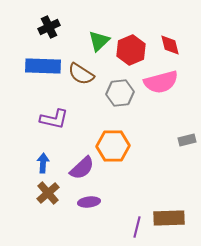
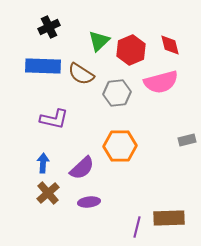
gray hexagon: moved 3 px left
orange hexagon: moved 7 px right
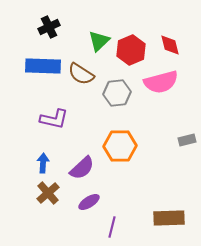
purple ellipse: rotated 25 degrees counterclockwise
purple line: moved 25 px left
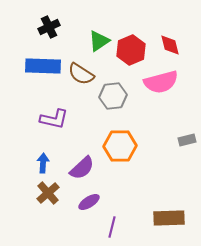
green triangle: rotated 10 degrees clockwise
gray hexagon: moved 4 px left, 3 px down
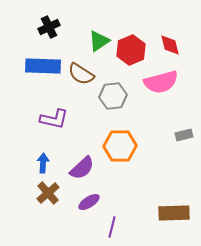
gray rectangle: moved 3 px left, 5 px up
brown rectangle: moved 5 px right, 5 px up
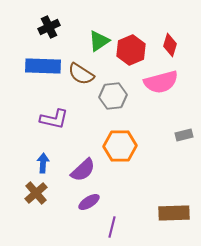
red diamond: rotated 30 degrees clockwise
purple semicircle: moved 1 px right, 2 px down
brown cross: moved 12 px left
